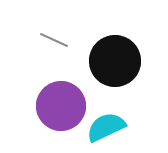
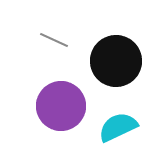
black circle: moved 1 px right
cyan semicircle: moved 12 px right
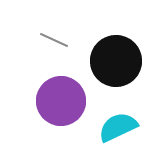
purple circle: moved 5 px up
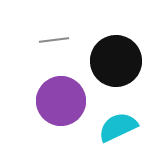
gray line: rotated 32 degrees counterclockwise
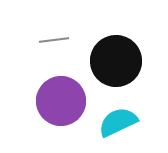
cyan semicircle: moved 5 px up
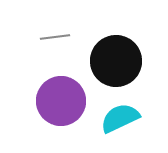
gray line: moved 1 px right, 3 px up
cyan semicircle: moved 2 px right, 4 px up
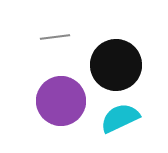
black circle: moved 4 px down
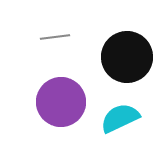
black circle: moved 11 px right, 8 px up
purple circle: moved 1 px down
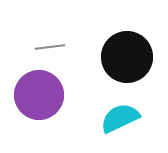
gray line: moved 5 px left, 10 px down
purple circle: moved 22 px left, 7 px up
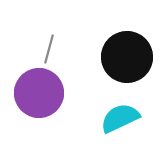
gray line: moved 1 px left, 2 px down; rotated 68 degrees counterclockwise
purple circle: moved 2 px up
